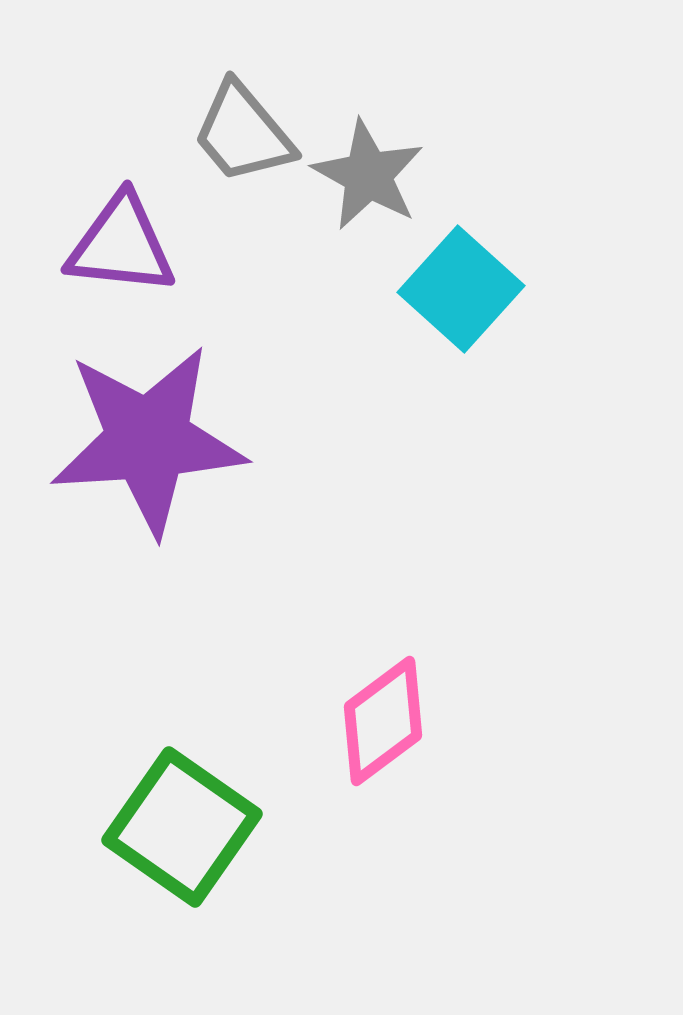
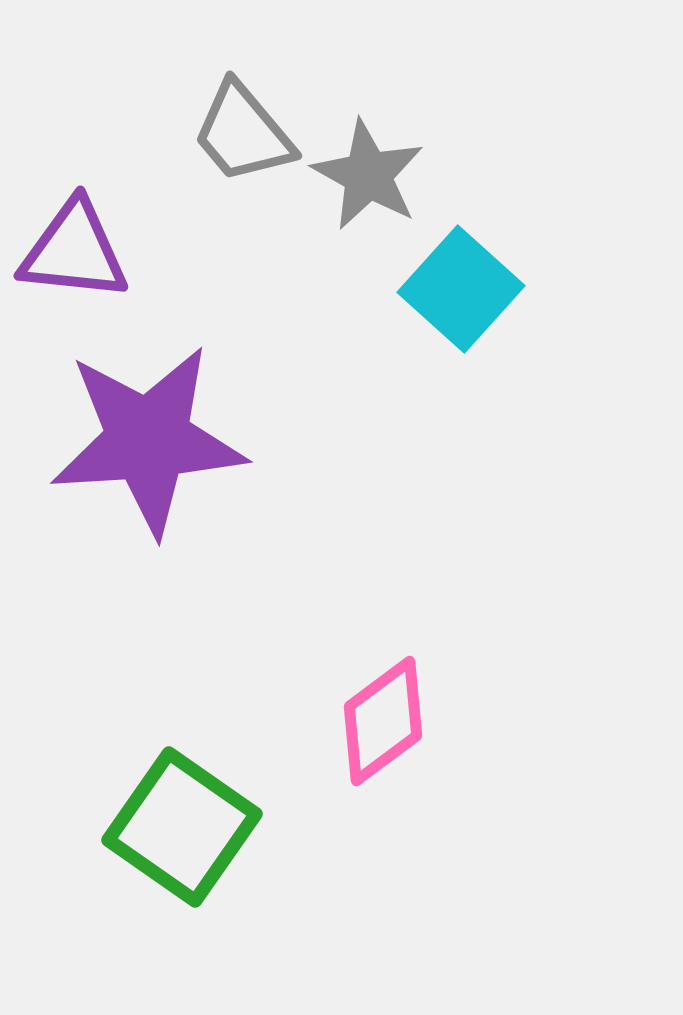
purple triangle: moved 47 px left, 6 px down
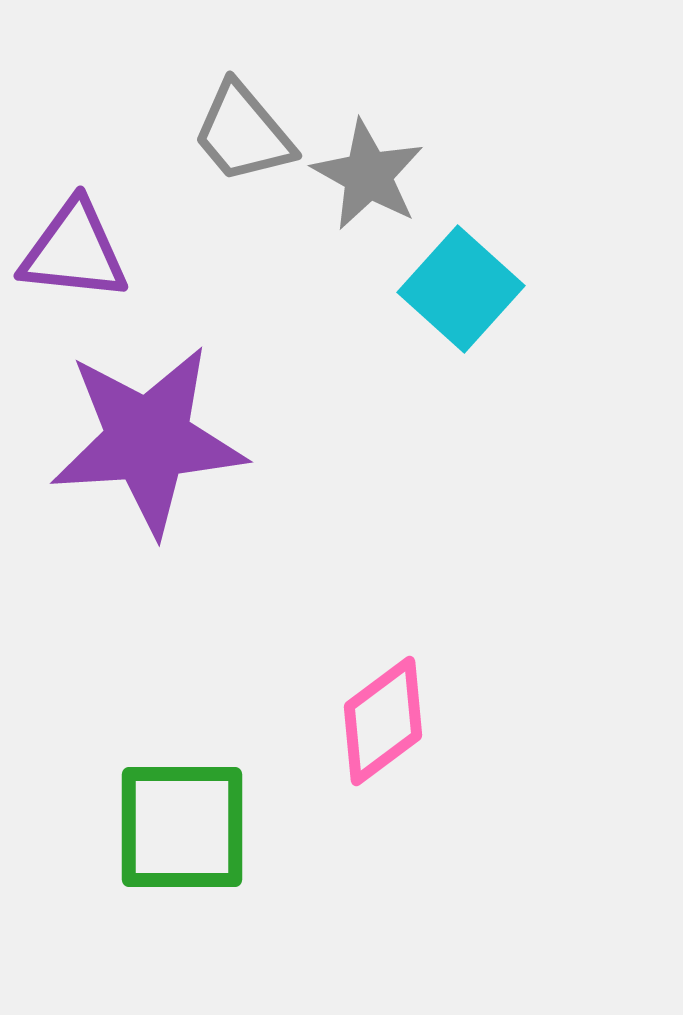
green square: rotated 35 degrees counterclockwise
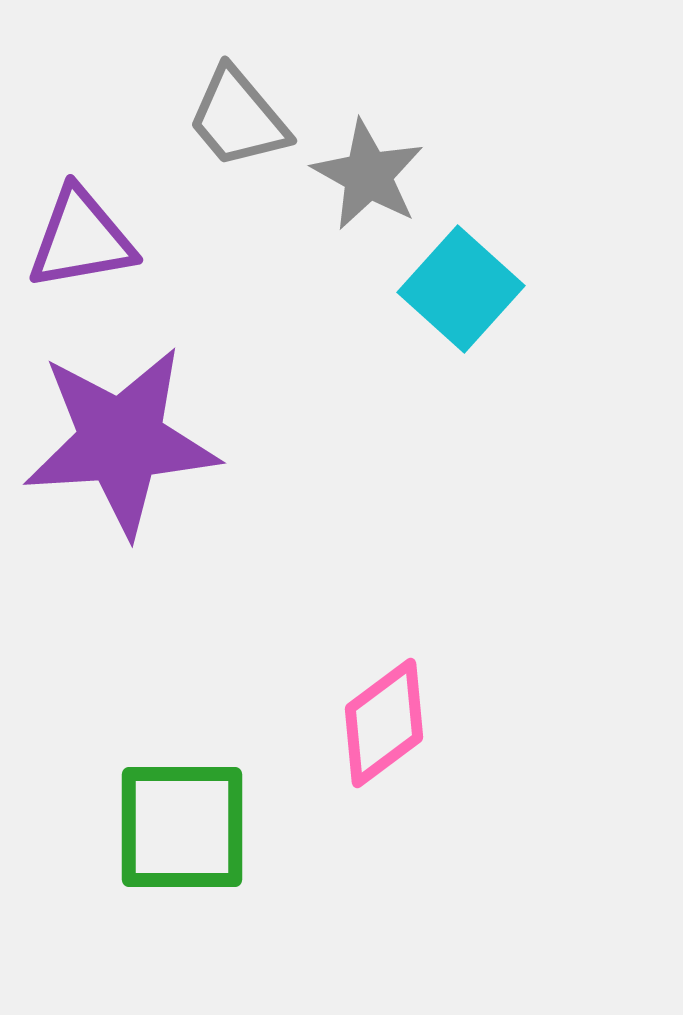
gray trapezoid: moved 5 px left, 15 px up
purple triangle: moved 7 px right, 12 px up; rotated 16 degrees counterclockwise
purple star: moved 27 px left, 1 px down
pink diamond: moved 1 px right, 2 px down
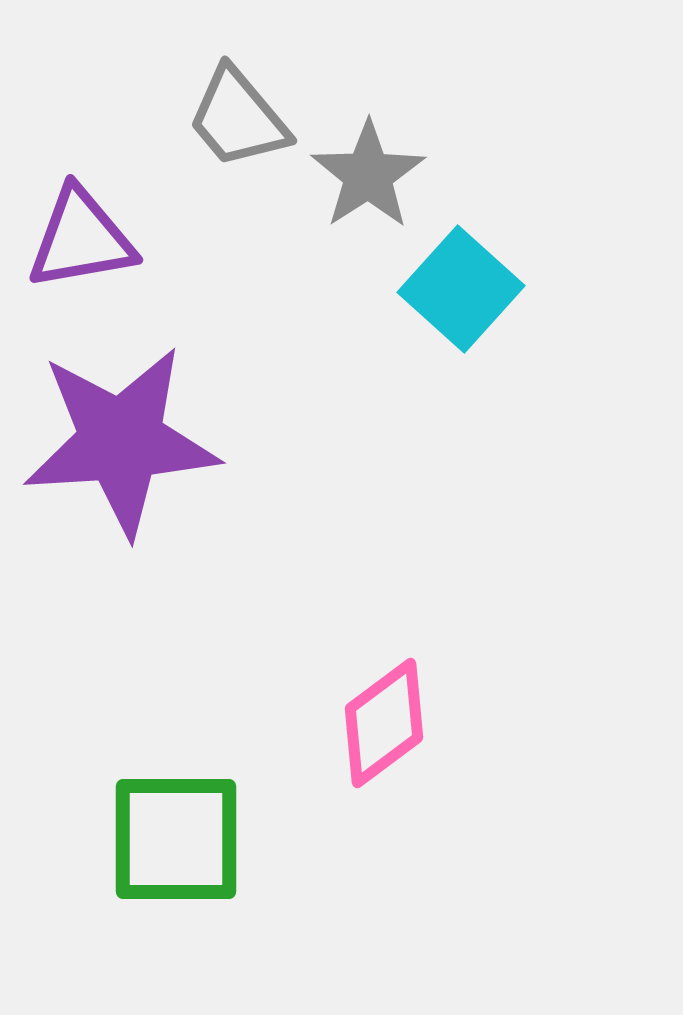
gray star: rotated 10 degrees clockwise
green square: moved 6 px left, 12 px down
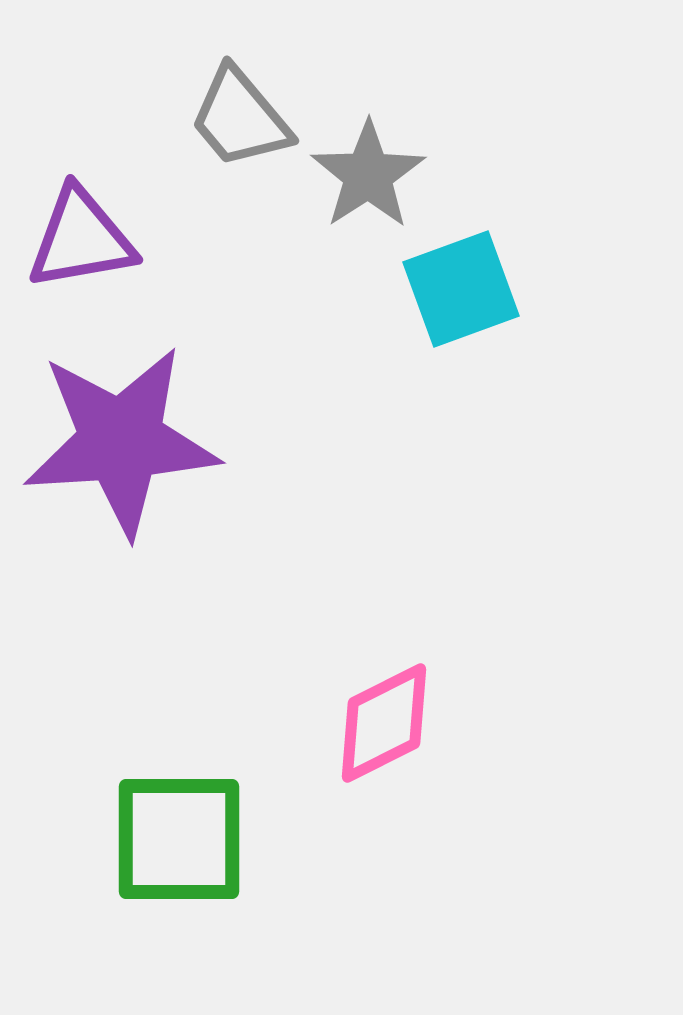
gray trapezoid: moved 2 px right
cyan square: rotated 28 degrees clockwise
pink diamond: rotated 10 degrees clockwise
green square: moved 3 px right
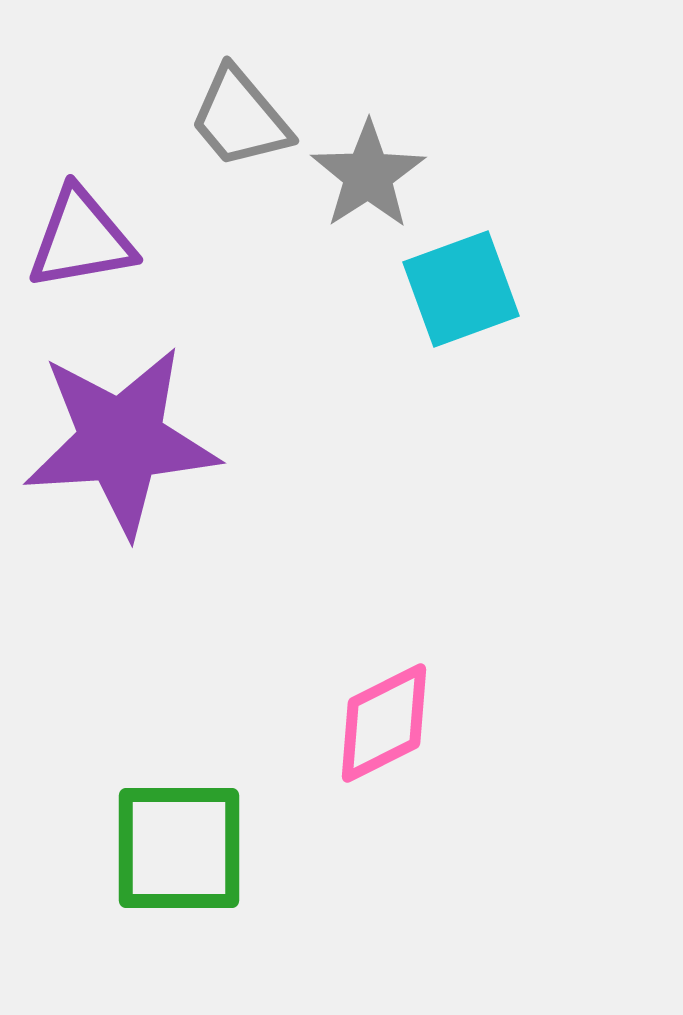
green square: moved 9 px down
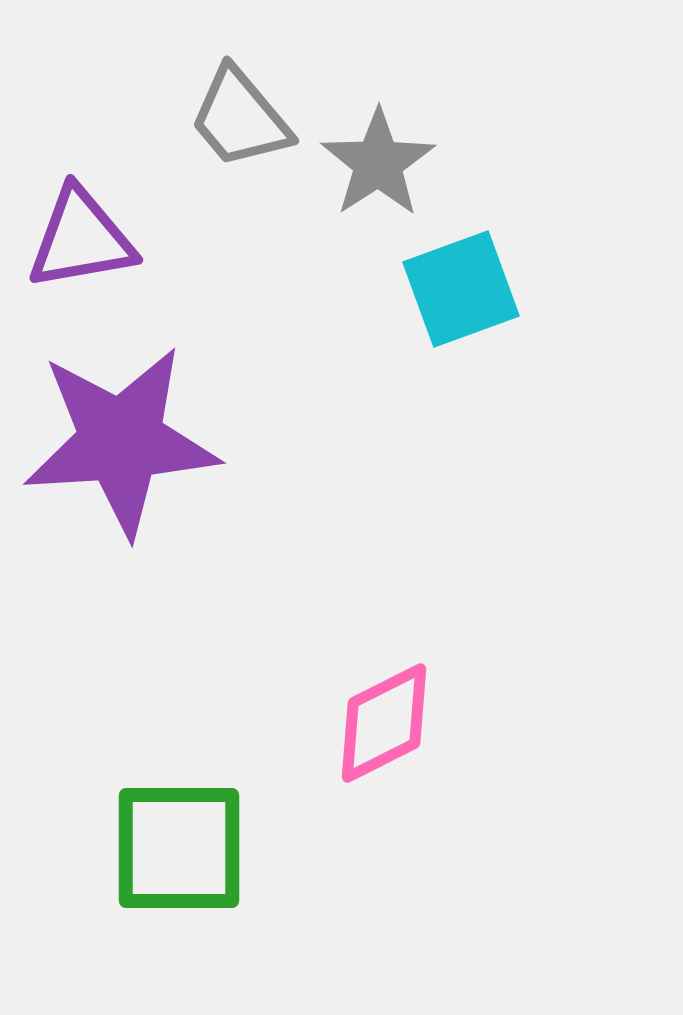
gray star: moved 10 px right, 12 px up
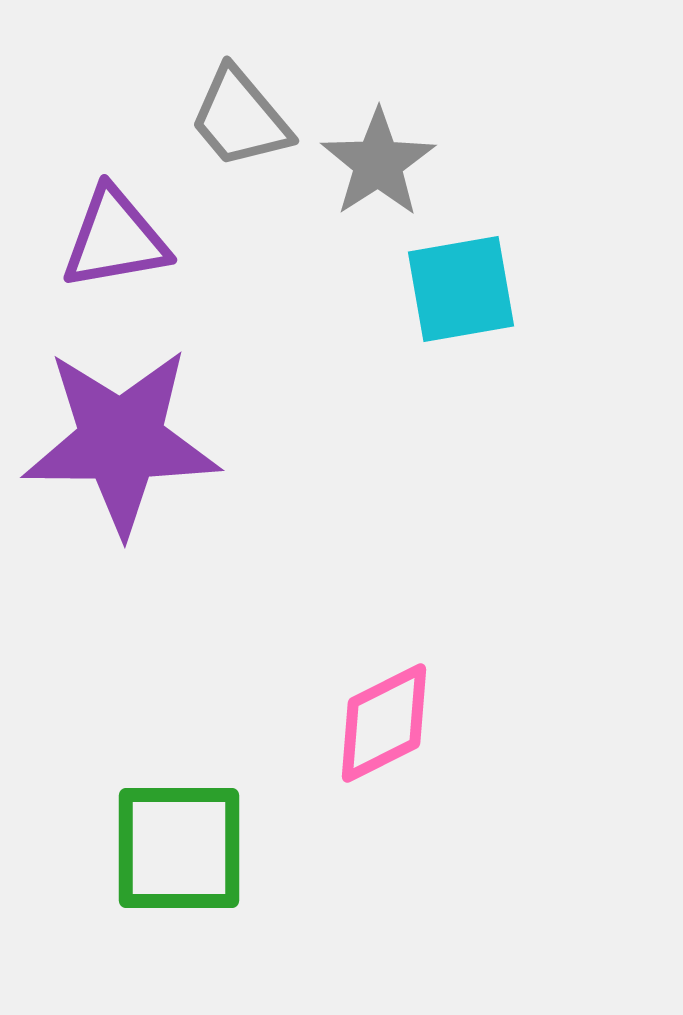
purple triangle: moved 34 px right
cyan square: rotated 10 degrees clockwise
purple star: rotated 4 degrees clockwise
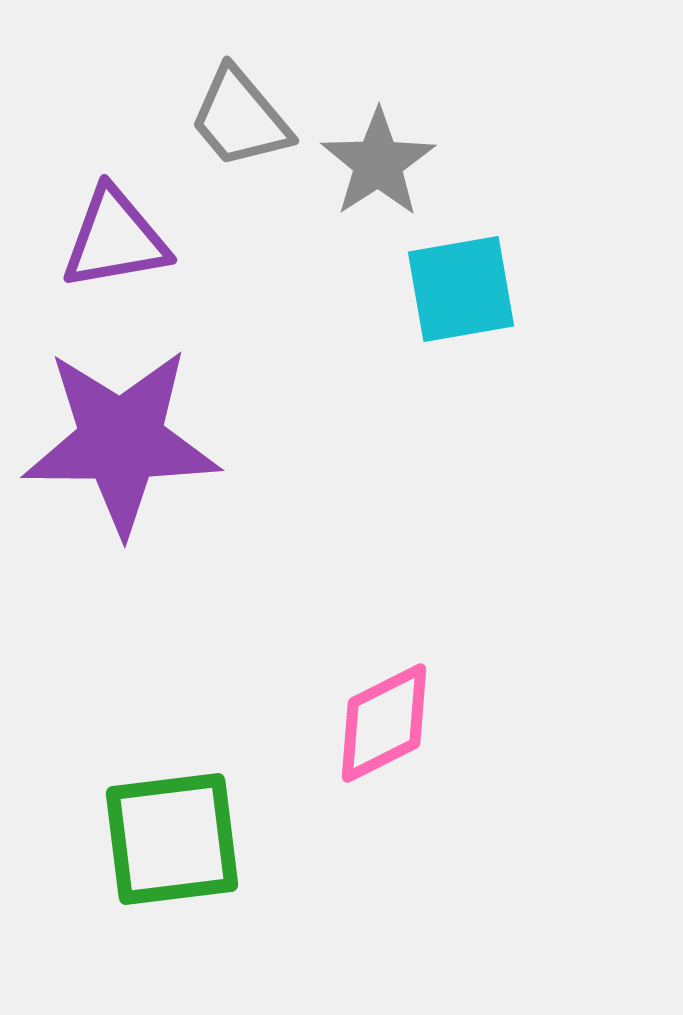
green square: moved 7 px left, 9 px up; rotated 7 degrees counterclockwise
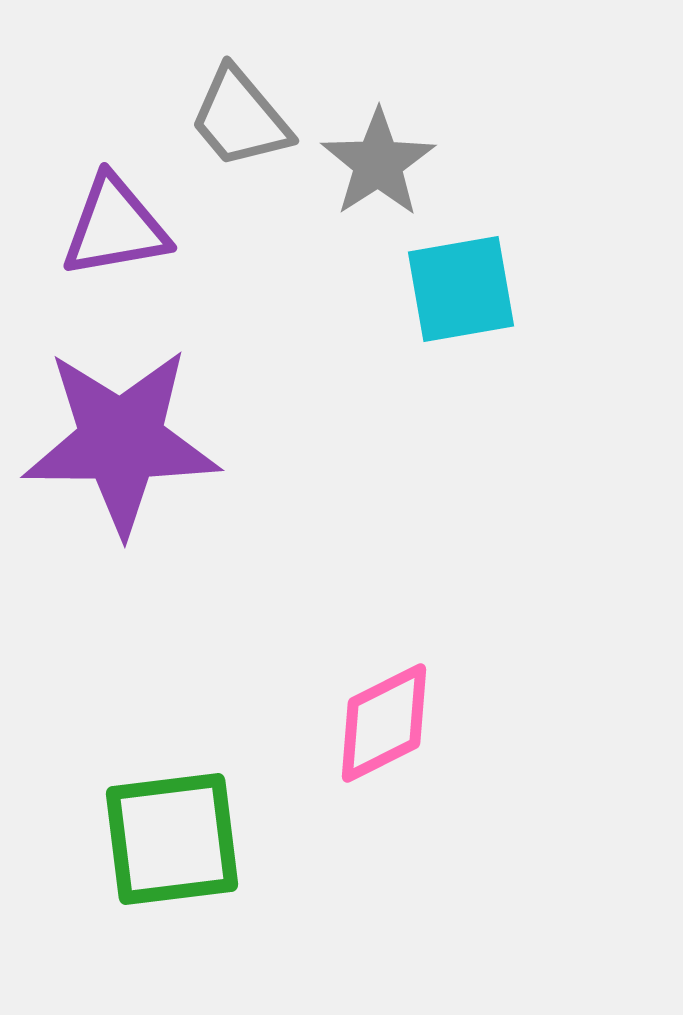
purple triangle: moved 12 px up
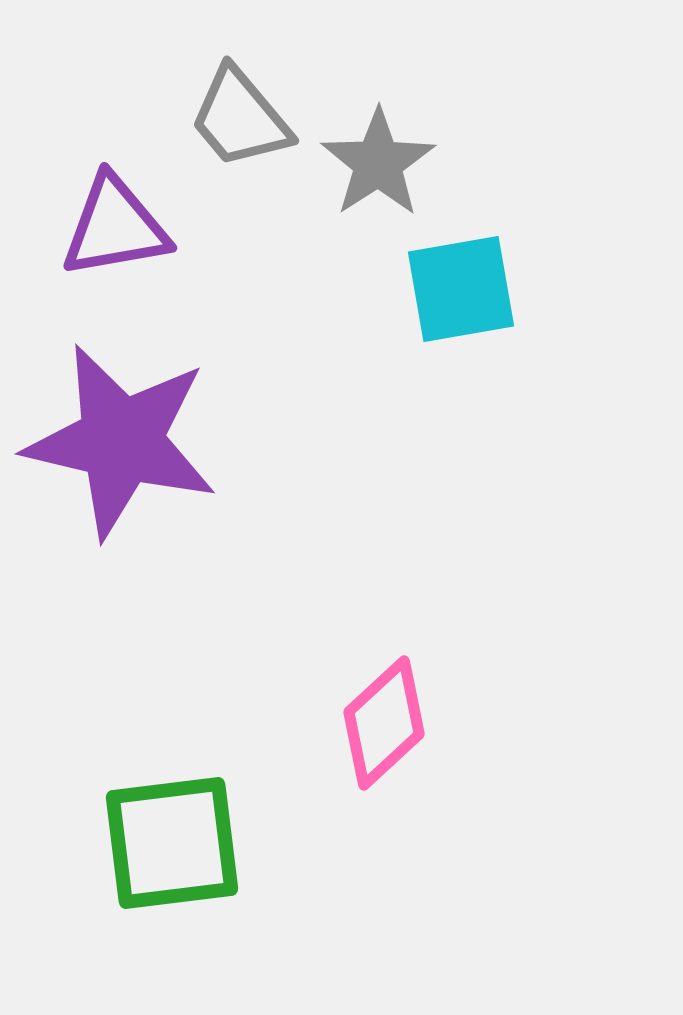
purple star: rotated 13 degrees clockwise
pink diamond: rotated 16 degrees counterclockwise
green square: moved 4 px down
